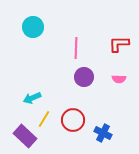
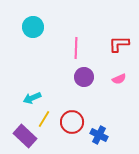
pink semicircle: rotated 24 degrees counterclockwise
red circle: moved 1 px left, 2 px down
blue cross: moved 4 px left, 2 px down
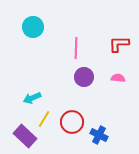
pink semicircle: moved 1 px left, 1 px up; rotated 152 degrees counterclockwise
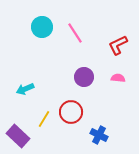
cyan circle: moved 9 px right
red L-shape: moved 1 px left, 1 px down; rotated 25 degrees counterclockwise
pink line: moved 1 px left, 15 px up; rotated 35 degrees counterclockwise
cyan arrow: moved 7 px left, 9 px up
red circle: moved 1 px left, 10 px up
purple rectangle: moved 7 px left
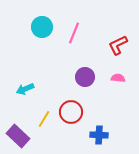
pink line: moved 1 px left; rotated 55 degrees clockwise
purple circle: moved 1 px right
blue cross: rotated 24 degrees counterclockwise
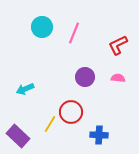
yellow line: moved 6 px right, 5 px down
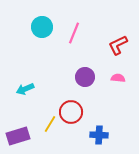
purple rectangle: rotated 60 degrees counterclockwise
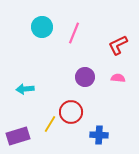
cyan arrow: rotated 18 degrees clockwise
